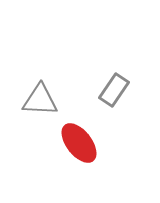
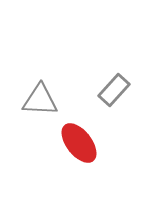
gray rectangle: rotated 8 degrees clockwise
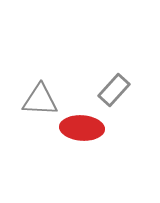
red ellipse: moved 3 px right, 15 px up; rotated 48 degrees counterclockwise
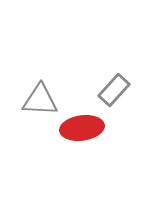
red ellipse: rotated 12 degrees counterclockwise
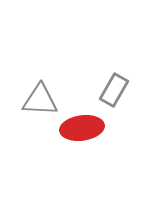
gray rectangle: rotated 12 degrees counterclockwise
